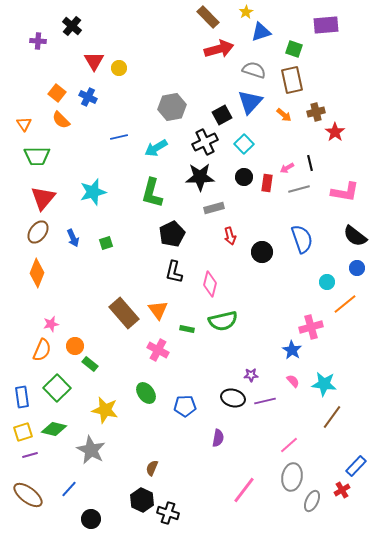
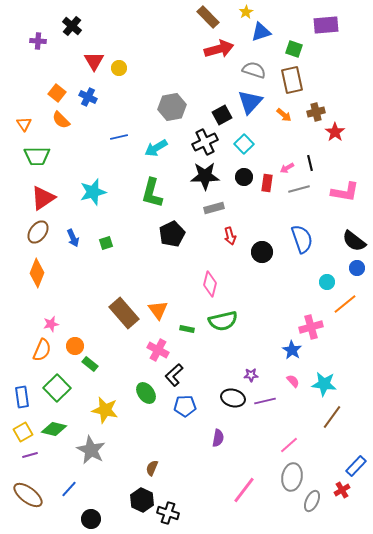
black star at (200, 177): moved 5 px right, 1 px up
red triangle at (43, 198): rotated 16 degrees clockwise
black semicircle at (355, 236): moved 1 px left, 5 px down
black L-shape at (174, 272): moved 103 px down; rotated 35 degrees clockwise
yellow square at (23, 432): rotated 12 degrees counterclockwise
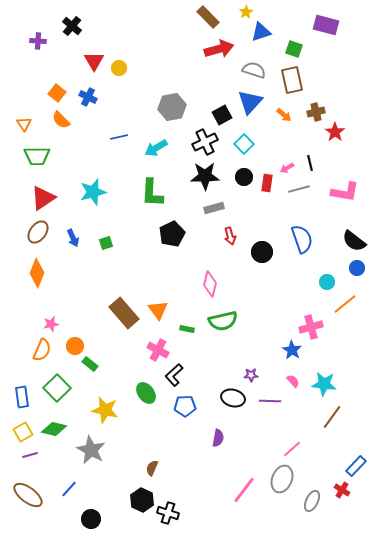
purple rectangle at (326, 25): rotated 20 degrees clockwise
green L-shape at (152, 193): rotated 12 degrees counterclockwise
purple line at (265, 401): moved 5 px right; rotated 15 degrees clockwise
pink line at (289, 445): moved 3 px right, 4 px down
gray ellipse at (292, 477): moved 10 px left, 2 px down; rotated 12 degrees clockwise
red cross at (342, 490): rotated 28 degrees counterclockwise
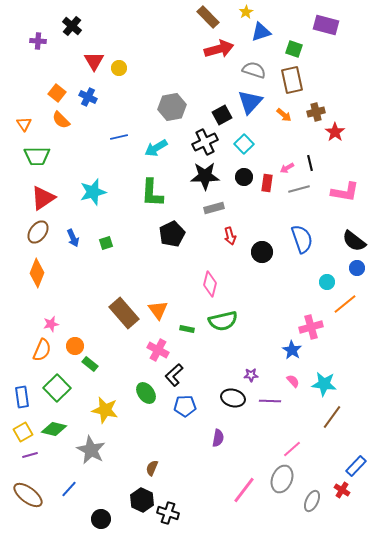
black circle at (91, 519): moved 10 px right
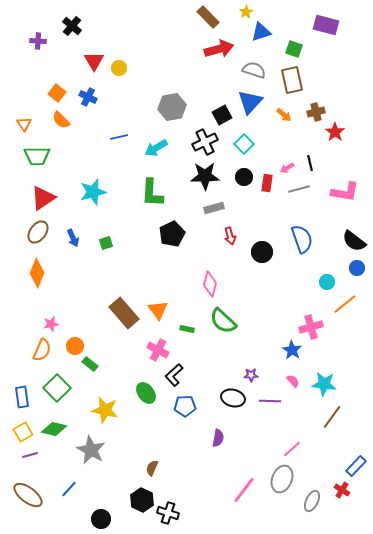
green semicircle at (223, 321): rotated 56 degrees clockwise
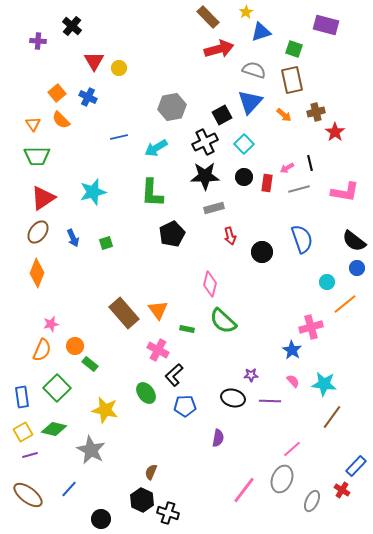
orange square at (57, 93): rotated 12 degrees clockwise
orange triangle at (24, 124): moved 9 px right
brown semicircle at (152, 468): moved 1 px left, 4 px down
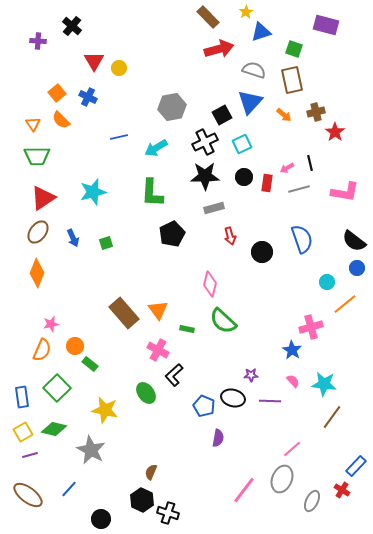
cyan square at (244, 144): moved 2 px left; rotated 18 degrees clockwise
blue pentagon at (185, 406): moved 19 px right; rotated 25 degrees clockwise
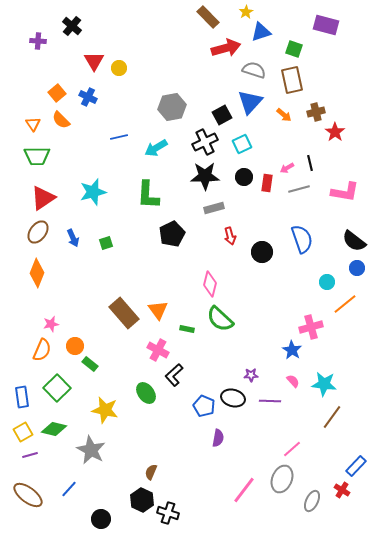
red arrow at (219, 49): moved 7 px right, 1 px up
green L-shape at (152, 193): moved 4 px left, 2 px down
green semicircle at (223, 321): moved 3 px left, 2 px up
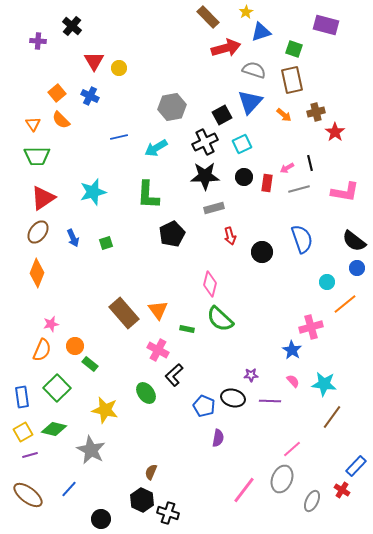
blue cross at (88, 97): moved 2 px right, 1 px up
